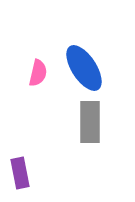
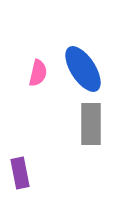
blue ellipse: moved 1 px left, 1 px down
gray rectangle: moved 1 px right, 2 px down
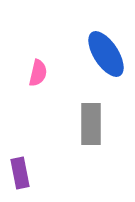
blue ellipse: moved 23 px right, 15 px up
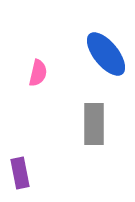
blue ellipse: rotated 6 degrees counterclockwise
gray rectangle: moved 3 px right
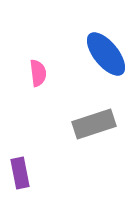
pink semicircle: rotated 20 degrees counterclockwise
gray rectangle: rotated 72 degrees clockwise
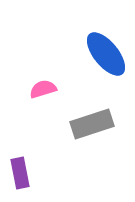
pink semicircle: moved 5 px right, 16 px down; rotated 100 degrees counterclockwise
gray rectangle: moved 2 px left
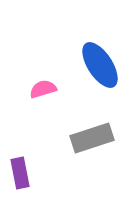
blue ellipse: moved 6 px left, 11 px down; rotated 6 degrees clockwise
gray rectangle: moved 14 px down
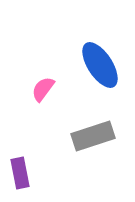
pink semicircle: rotated 36 degrees counterclockwise
gray rectangle: moved 1 px right, 2 px up
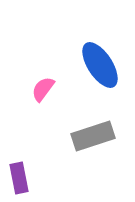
purple rectangle: moved 1 px left, 5 px down
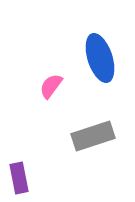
blue ellipse: moved 7 px up; rotated 15 degrees clockwise
pink semicircle: moved 8 px right, 3 px up
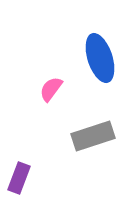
pink semicircle: moved 3 px down
purple rectangle: rotated 32 degrees clockwise
